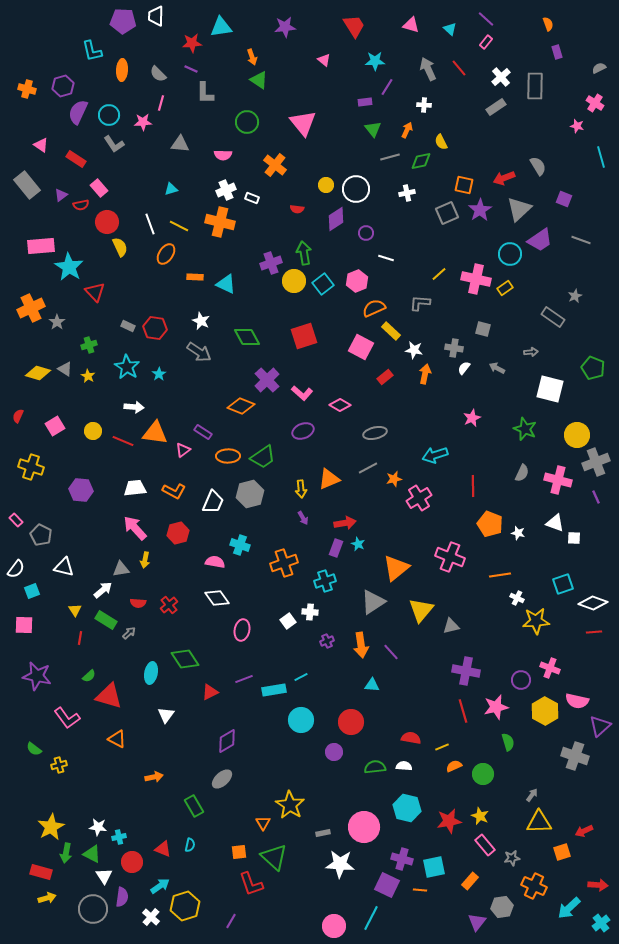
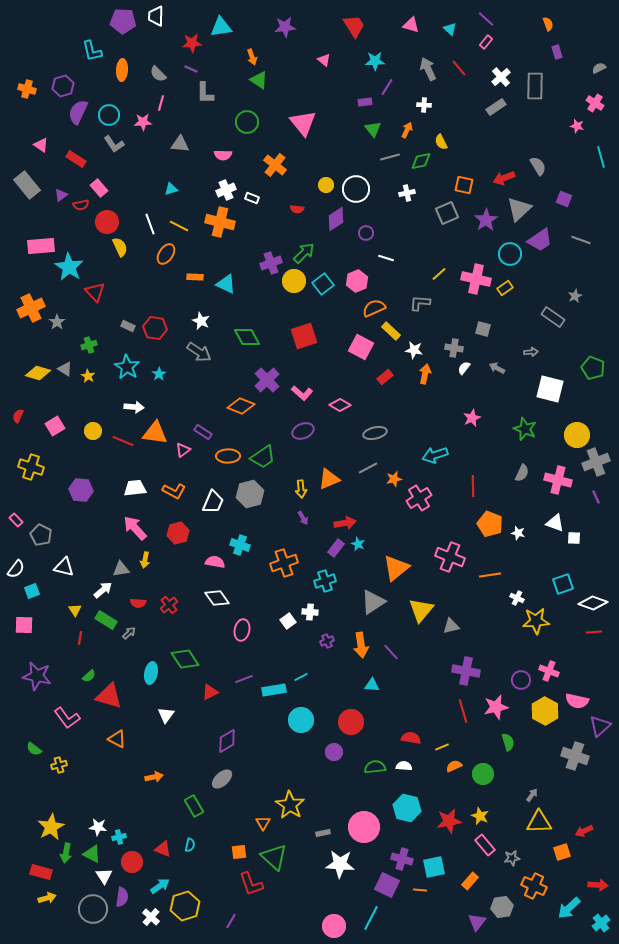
purple star at (480, 210): moved 6 px right, 10 px down
green arrow at (304, 253): rotated 55 degrees clockwise
purple rectangle at (336, 548): rotated 18 degrees clockwise
orange line at (500, 575): moved 10 px left
pink cross at (550, 668): moved 1 px left, 3 px down
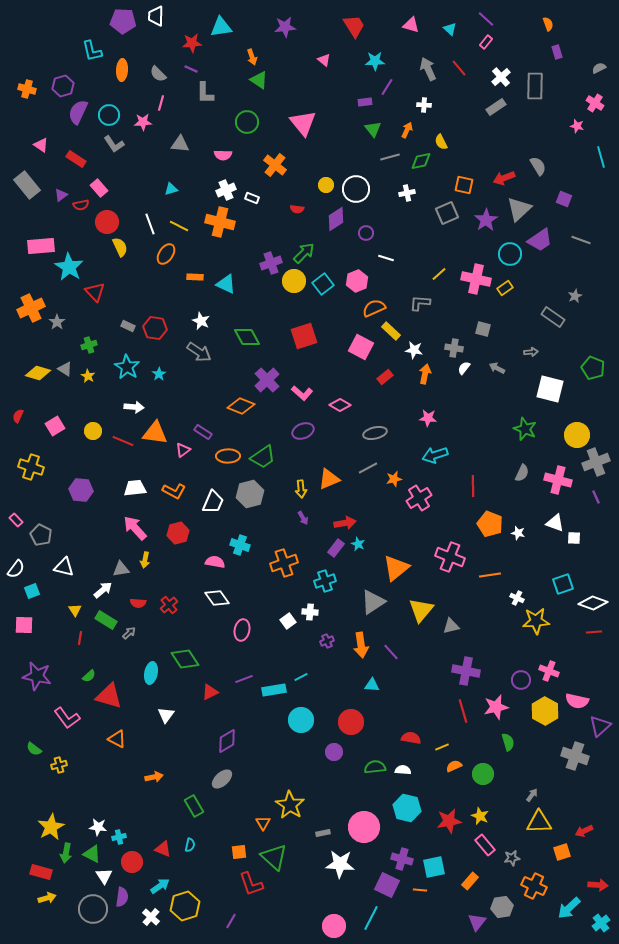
pink star at (472, 418): moved 44 px left; rotated 30 degrees clockwise
white semicircle at (404, 766): moved 1 px left, 4 px down
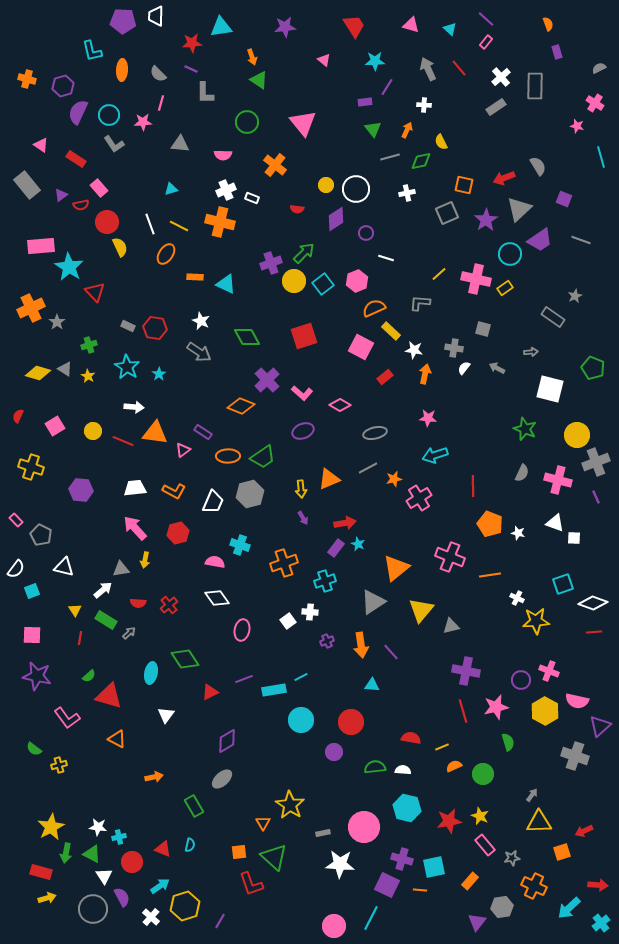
orange cross at (27, 89): moved 10 px up
pink square at (24, 625): moved 8 px right, 10 px down
purple semicircle at (122, 897): rotated 36 degrees counterclockwise
purple line at (231, 921): moved 11 px left
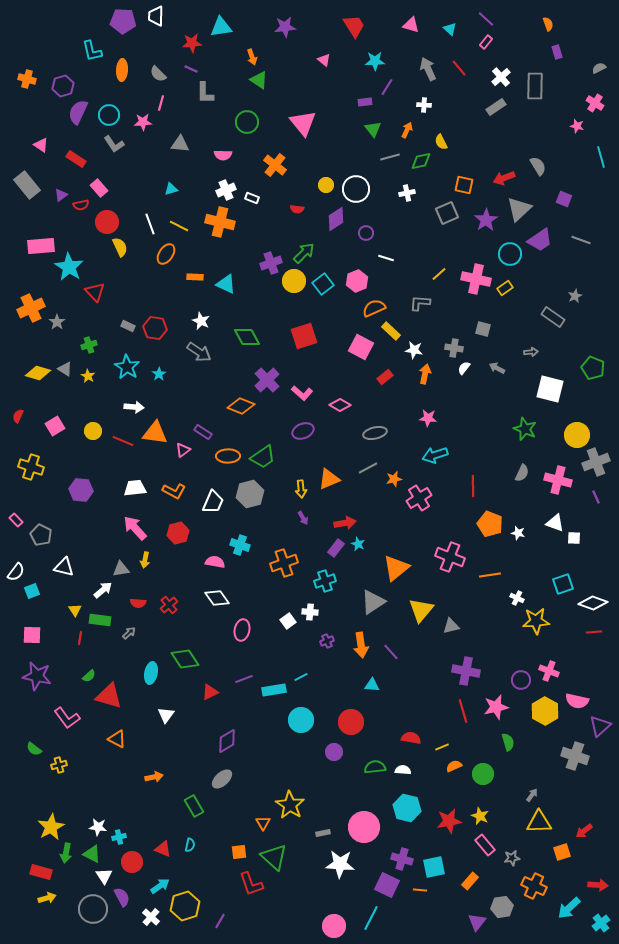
white semicircle at (16, 569): moved 3 px down
green rectangle at (106, 620): moved 6 px left; rotated 25 degrees counterclockwise
red arrow at (584, 831): rotated 12 degrees counterclockwise
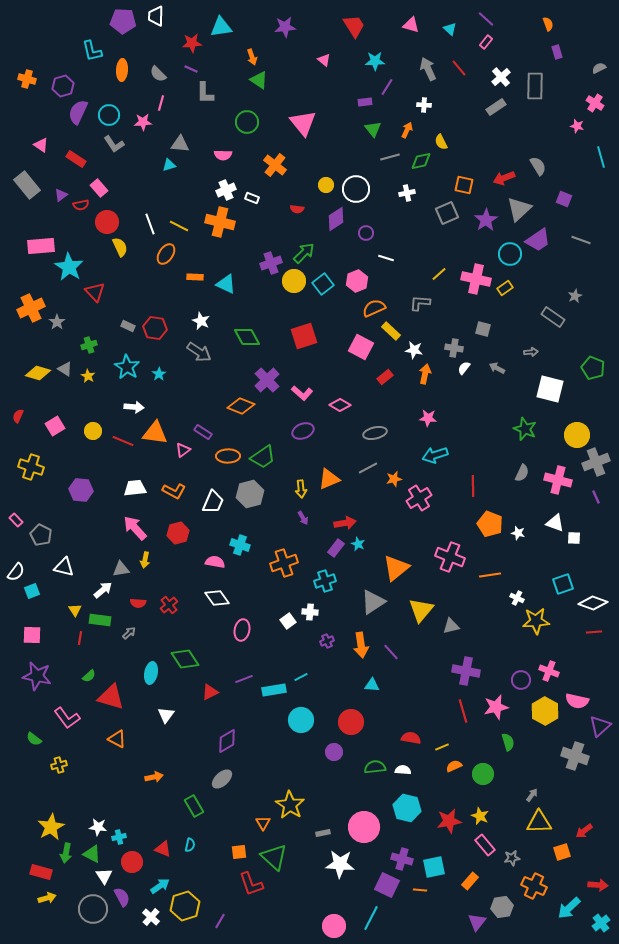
cyan triangle at (171, 189): moved 2 px left, 24 px up
purple trapezoid at (540, 240): moved 2 px left
red triangle at (109, 696): moved 2 px right, 1 px down
green semicircle at (34, 749): moved 10 px up
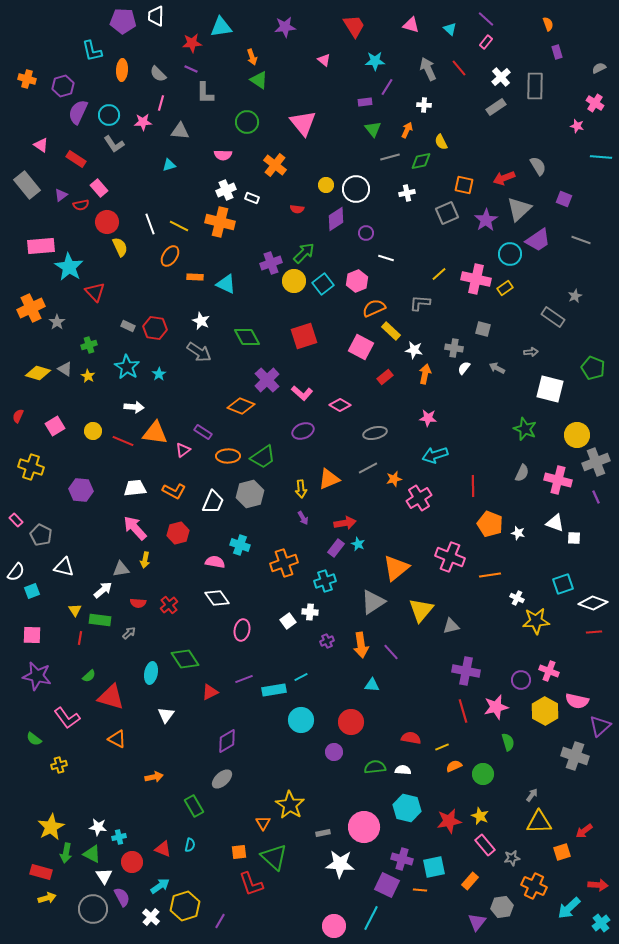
gray triangle at (180, 144): moved 13 px up
cyan line at (601, 157): rotated 70 degrees counterclockwise
orange ellipse at (166, 254): moved 4 px right, 2 px down
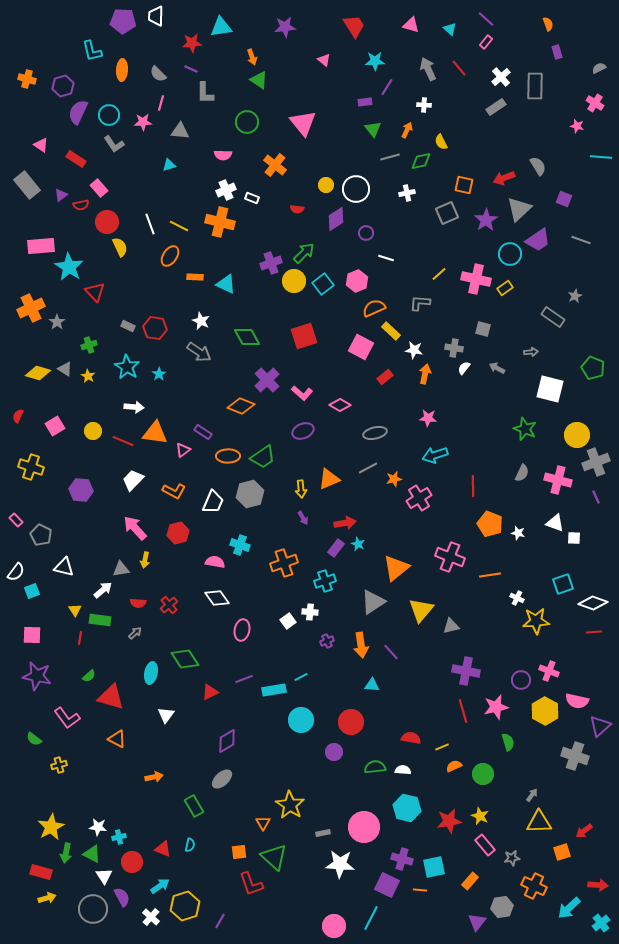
white trapezoid at (135, 488): moved 2 px left, 8 px up; rotated 40 degrees counterclockwise
gray arrow at (129, 633): moved 6 px right
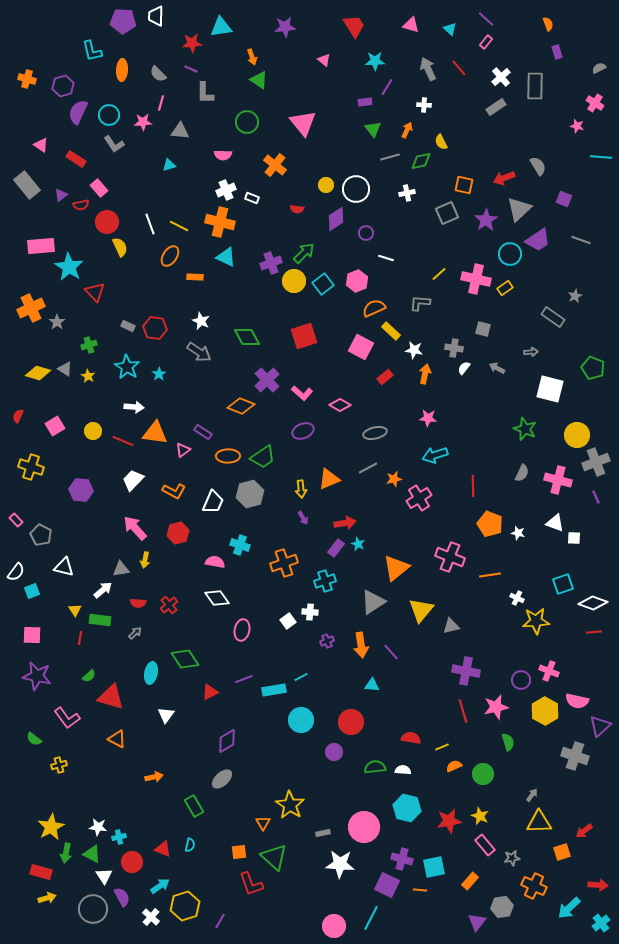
cyan triangle at (226, 284): moved 27 px up
